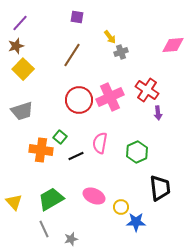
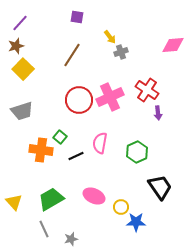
black trapezoid: moved 1 px up; rotated 28 degrees counterclockwise
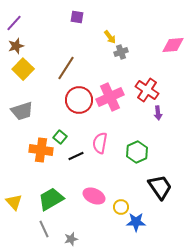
purple line: moved 6 px left
brown line: moved 6 px left, 13 px down
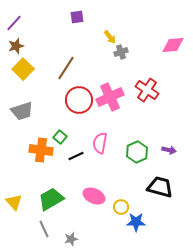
purple square: rotated 16 degrees counterclockwise
purple arrow: moved 11 px right, 37 px down; rotated 72 degrees counterclockwise
black trapezoid: rotated 40 degrees counterclockwise
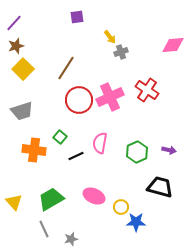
orange cross: moved 7 px left
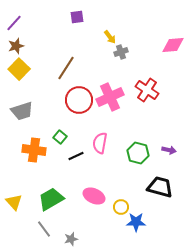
yellow square: moved 4 px left
green hexagon: moved 1 px right, 1 px down; rotated 20 degrees counterclockwise
gray line: rotated 12 degrees counterclockwise
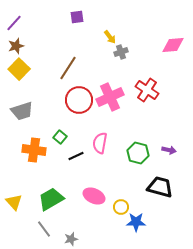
brown line: moved 2 px right
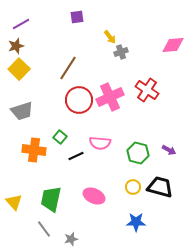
purple line: moved 7 px right, 1 px down; rotated 18 degrees clockwise
pink semicircle: rotated 95 degrees counterclockwise
purple arrow: rotated 16 degrees clockwise
green trapezoid: rotated 48 degrees counterclockwise
yellow circle: moved 12 px right, 20 px up
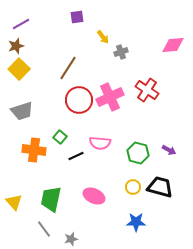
yellow arrow: moved 7 px left
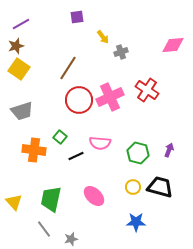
yellow square: rotated 10 degrees counterclockwise
purple arrow: rotated 96 degrees counterclockwise
pink ellipse: rotated 20 degrees clockwise
